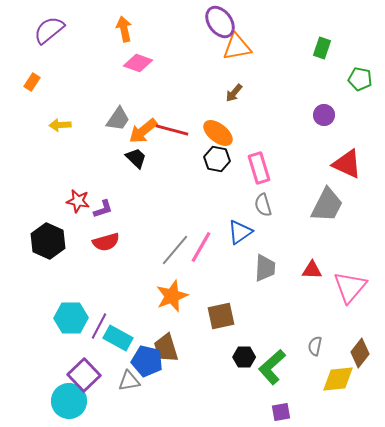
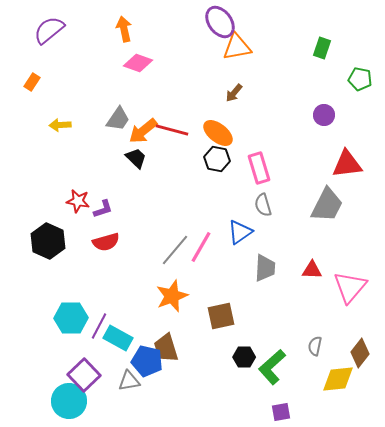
red triangle at (347, 164): rotated 32 degrees counterclockwise
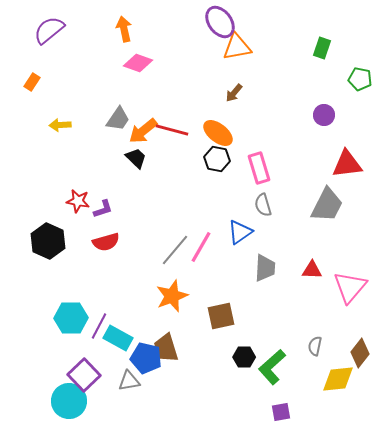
blue pentagon at (147, 361): moved 1 px left, 3 px up
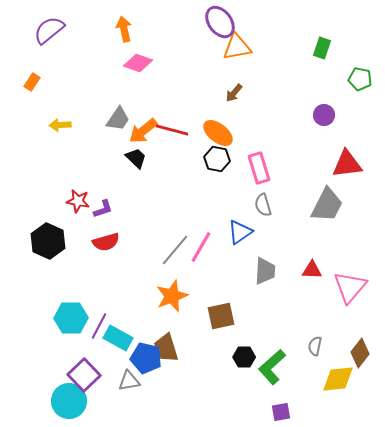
gray trapezoid at (265, 268): moved 3 px down
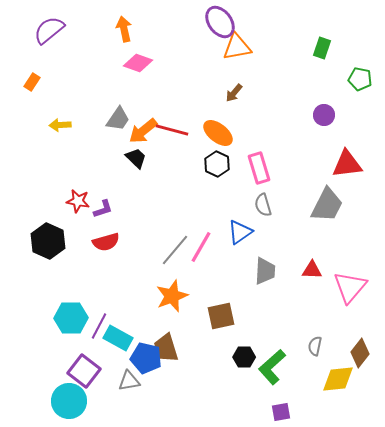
black hexagon at (217, 159): moved 5 px down; rotated 15 degrees clockwise
purple square at (84, 375): moved 4 px up; rotated 8 degrees counterclockwise
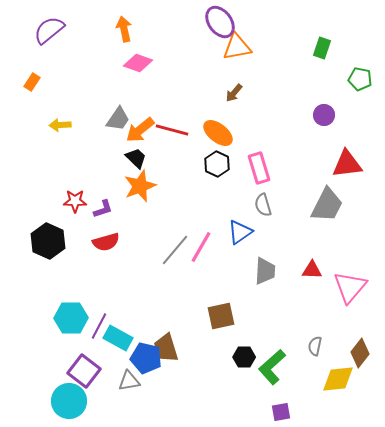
orange arrow at (143, 131): moved 3 px left, 1 px up
red star at (78, 201): moved 3 px left; rotated 10 degrees counterclockwise
orange star at (172, 296): moved 32 px left, 110 px up
